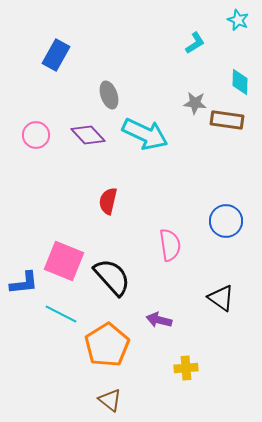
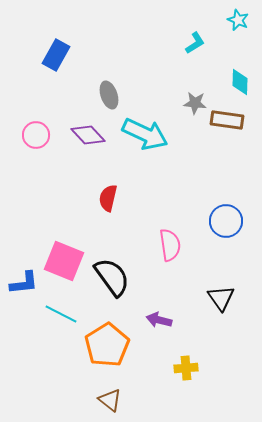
red semicircle: moved 3 px up
black semicircle: rotated 6 degrees clockwise
black triangle: rotated 20 degrees clockwise
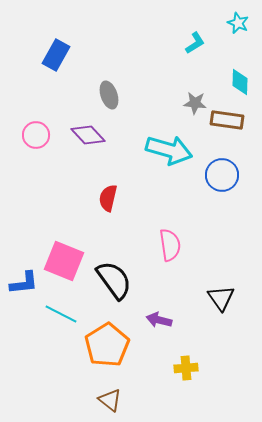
cyan star: moved 3 px down
cyan arrow: moved 24 px right, 16 px down; rotated 9 degrees counterclockwise
blue circle: moved 4 px left, 46 px up
black semicircle: moved 2 px right, 3 px down
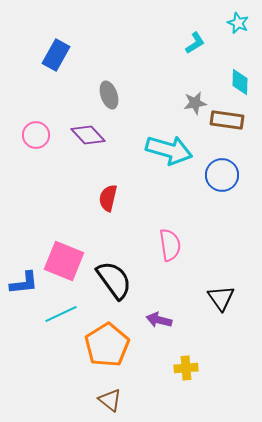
gray star: rotated 15 degrees counterclockwise
cyan line: rotated 52 degrees counterclockwise
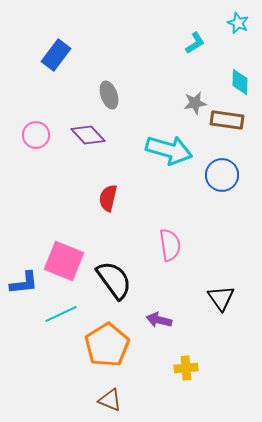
blue rectangle: rotated 8 degrees clockwise
brown triangle: rotated 15 degrees counterclockwise
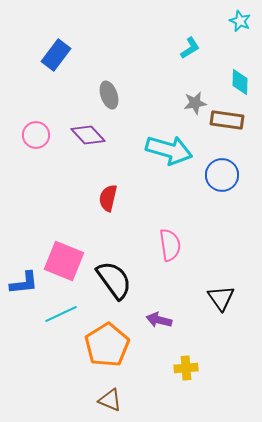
cyan star: moved 2 px right, 2 px up
cyan L-shape: moved 5 px left, 5 px down
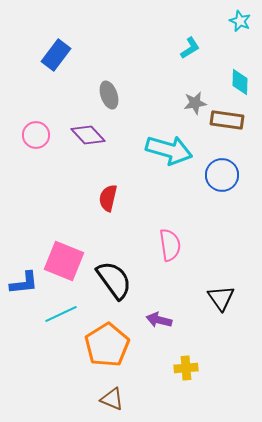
brown triangle: moved 2 px right, 1 px up
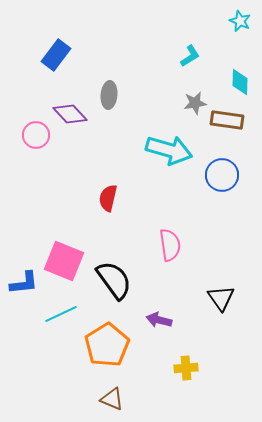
cyan L-shape: moved 8 px down
gray ellipse: rotated 24 degrees clockwise
purple diamond: moved 18 px left, 21 px up
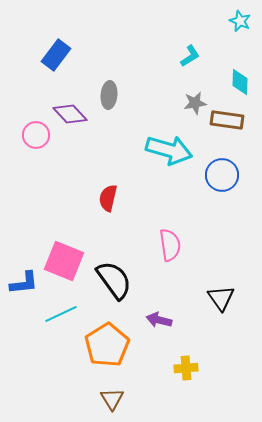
brown triangle: rotated 35 degrees clockwise
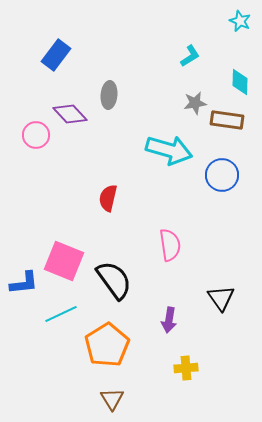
purple arrow: moved 10 px right; rotated 95 degrees counterclockwise
